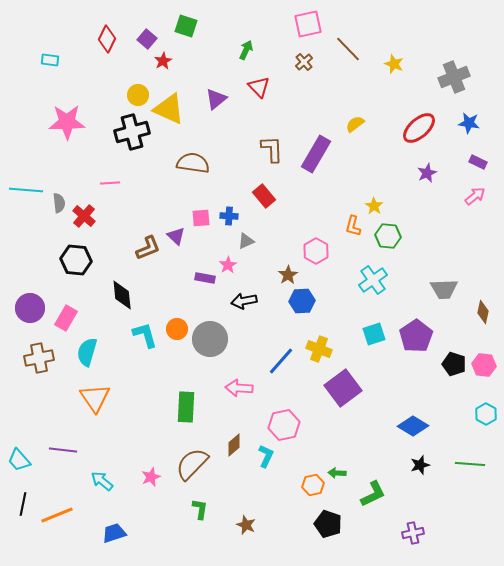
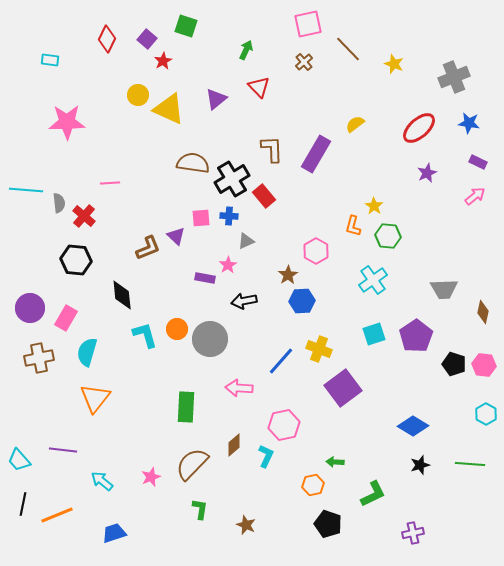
black cross at (132, 132): moved 100 px right, 47 px down; rotated 16 degrees counterclockwise
orange triangle at (95, 398): rotated 12 degrees clockwise
green arrow at (337, 473): moved 2 px left, 11 px up
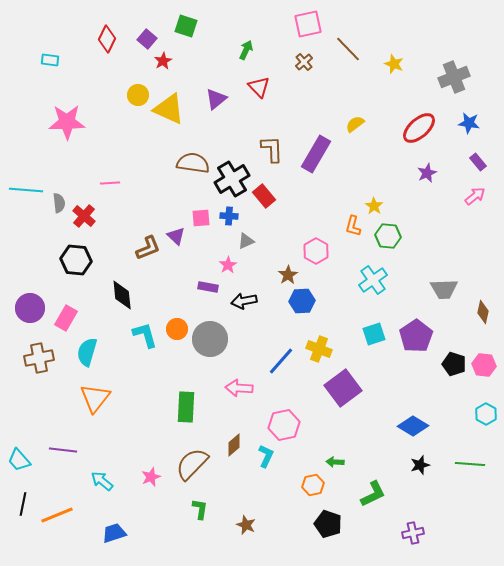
purple rectangle at (478, 162): rotated 24 degrees clockwise
purple rectangle at (205, 278): moved 3 px right, 9 px down
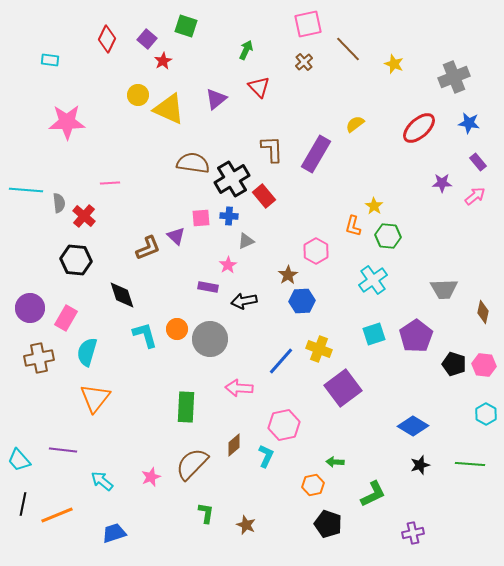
purple star at (427, 173): moved 15 px right, 10 px down; rotated 24 degrees clockwise
black diamond at (122, 295): rotated 12 degrees counterclockwise
green L-shape at (200, 509): moved 6 px right, 4 px down
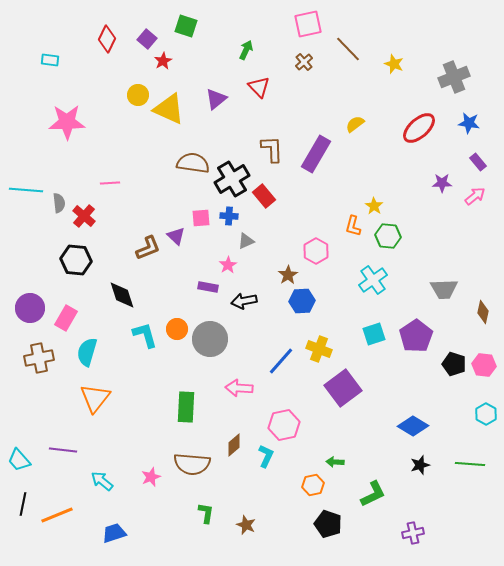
brown semicircle at (192, 464): rotated 129 degrees counterclockwise
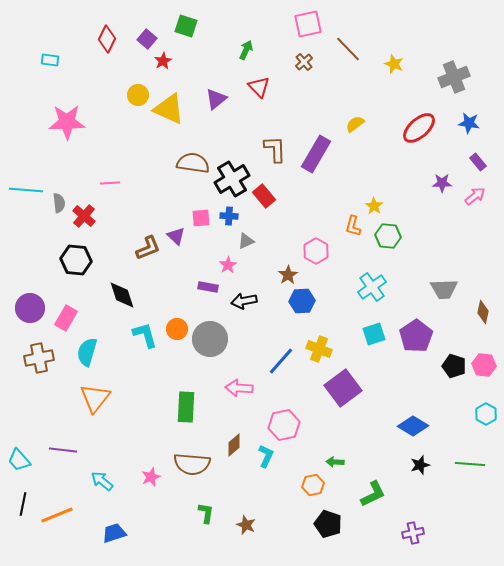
brown L-shape at (272, 149): moved 3 px right
cyan cross at (373, 280): moved 1 px left, 7 px down
black pentagon at (454, 364): moved 2 px down
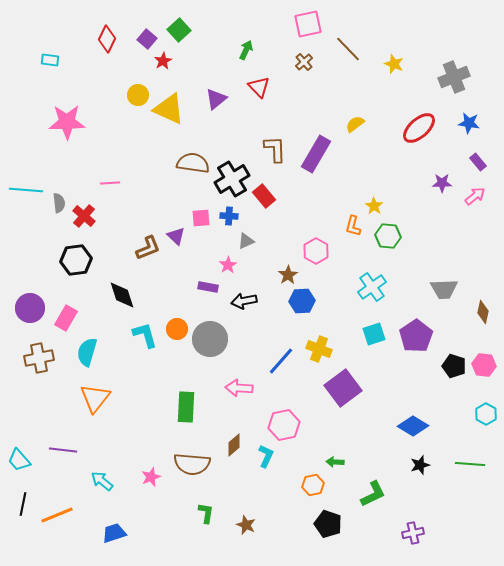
green square at (186, 26): moved 7 px left, 4 px down; rotated 30 degrees clockwise
black hexagon at (76, 260): rotated 12 degrees counterclockwise
